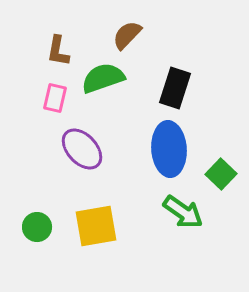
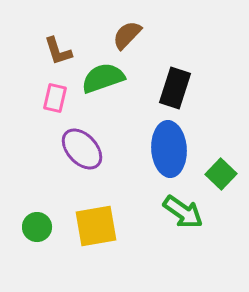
brown L-shape: rotated 28 degrees counterclockwise
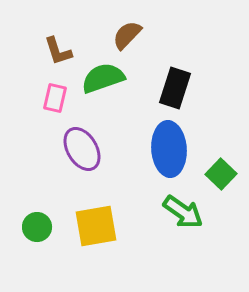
purple ellipse: rotated 12 degrees clockwise
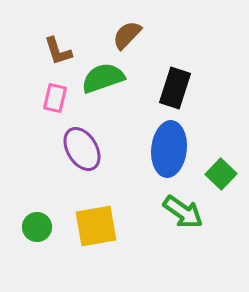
blue ellipse: rotated 10 degrees clockwise
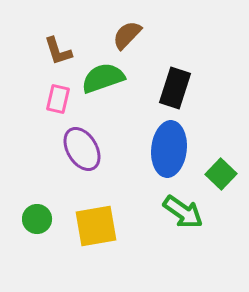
pink rectangle: moved 3 px right, 1 px down
green circle: moved 8 px up
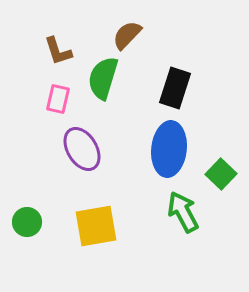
green semicircle: rotated 54 degrees counterclockwise
green arrow: rotated 153 degrees counterclockwise
green circle: moved 10 px left, 3 px down
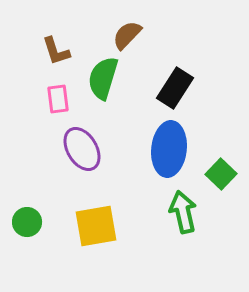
brown L-shape: moved 2 px left
black rectangle: rotated 15 degrees clockwise
pink rectangle: rotated 20 degrees counterclockwise
green arrow: rotated 15 degrees clockwise
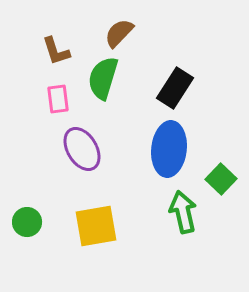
brown semicircle: moved 8 px left, 2 px up
green square: moved 5 px down
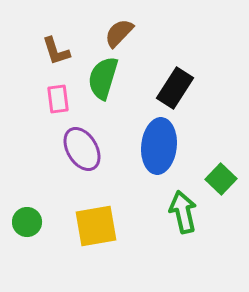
blue ellipse: moved 10 px left, 3 px up
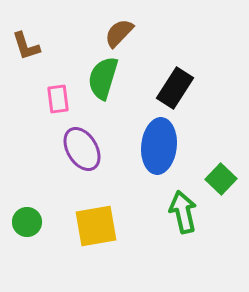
brown L-shape: moved 30 px left, 5 px up
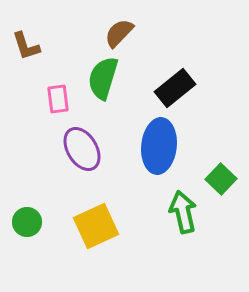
black rectangle: rotated 18 degrees clockwise
yellow square: rotated 15 degrees counterclockwise
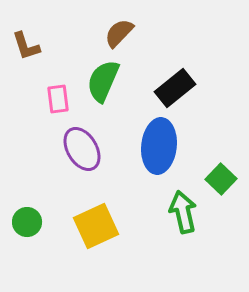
green semicircle: moved 3 px down; rotated 6 degrees clockwise
